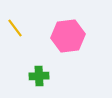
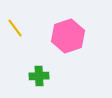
pink hexagon: rotated 12 degrees counterclockwise
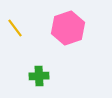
pink hexagon: moved 8 px up
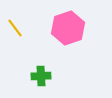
green cross: moved 2 px right
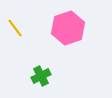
green cross: rotated 24 degrees counterclockwise
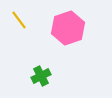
yellow line: moved 4 px right, 8 px up
